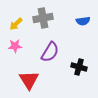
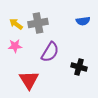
gray cross: moved 5 px left, 5 px down
yellow arrow: rotated 80 degrees clockwise
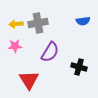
yellow arrow: rotated 40 degrees counterclockwise
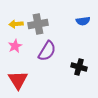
gray cross: moved 1 px down
pink star: rotated 24 degrees counterclockwise
purple semicircle: moved 3 px left, 1 px up
red triangle: moved 11 px left
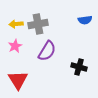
blue semicircle: moved 2 px right, 1 px up
